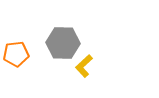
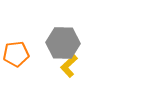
yellow L-shape: moved 15 px left
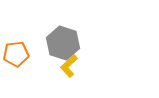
gray hexagon: rotated 16 degrees clockwise
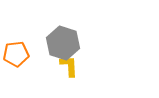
yellow L-shape: rotated 130 degrees clockwise
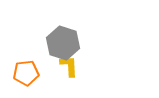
orange pentagon: moved 10 px right, 19 px down
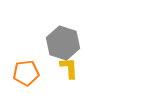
yellow L-shape: moved 2 px down
